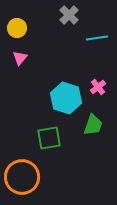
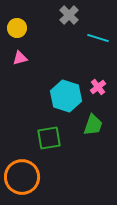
cyan line: moved 1 px right; rotated 25 degrees clockwise
pink triangle: rotated 35 degrees clockwise
cyan hexagon: moved 2 px up
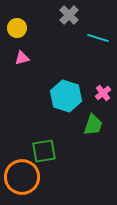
pink triangle: moved 2 px right
pink cross: moved 5 px right, 6 px down
green square: moved 5 px left, 13 px down
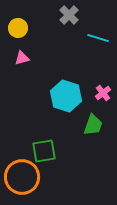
yellow circle: moved 1 px right
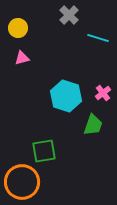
orange circle: moved 5 px down
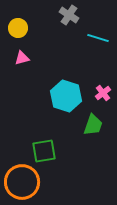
gray cross: rotated 12 degrees counterclockwise
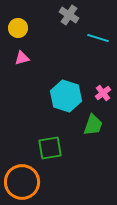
green square: moved 6 px right, 3 px up
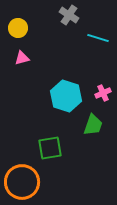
pink cross: rotated 14 degrees clockwise
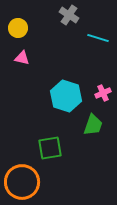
pink triangle: rotated 28 degrees clockwise
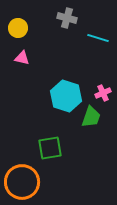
gray cross: moved 2 px left, 3 px down; rotated 18 degrees counterclockwise
green trapezoid: moved 2 px left, 8 px up
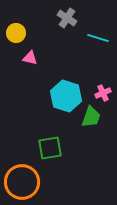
gray cross: rotated 18 degrees clockwise
yellow circle: moved 2 px left, 5 px down
pink triangle: moved 8 px right
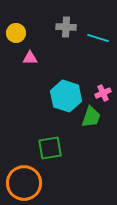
gray cross: moved 1 px left, 9 px down; rotated 30 degrees counterclockwise
pink triangle: rotated 14 degrees counterclockwise
orange circle: moved 2 px right, 1 px down
